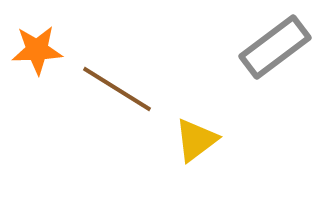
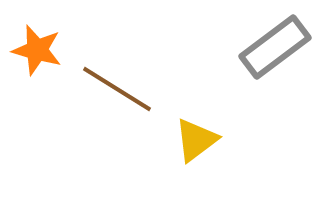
orange star: rotated 18 degrees clockwise
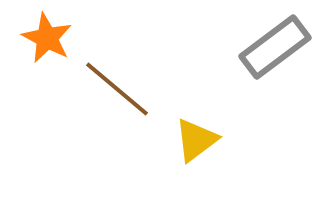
orange star: moved 10 px right, 12 px up; rotated 12 degrees clockwise
brown line: rotated 8 degrees clockwise
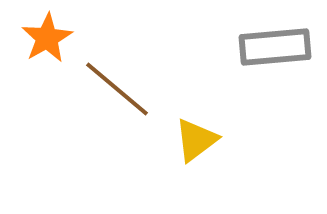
orange star: rotated 15 degrees clockwise
gray rectangle: rotated 32 degrees clockwise
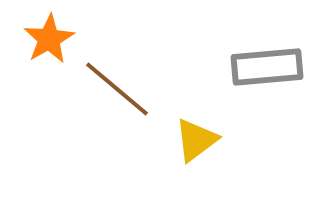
orange star: moved 2 px right, 1 px down
gray rectangle: moved 8 px left, 20 px down
